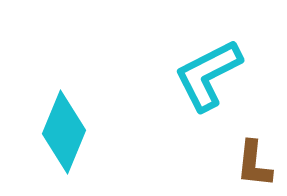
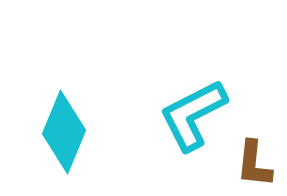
cyan L-shape: moved 15 px left, 40 px down
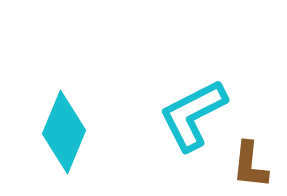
brown L-shape: moved 4 px left, 1 px down
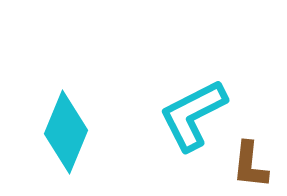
cyan diamond: moved 2 px right
